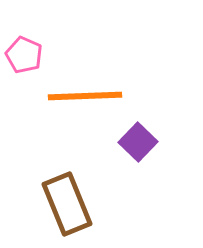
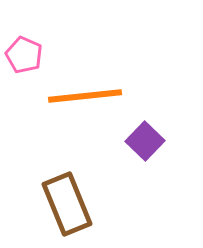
orange line: rotated 4 degrees counterclockwise
purple square: moved 7 px right, 1 px up
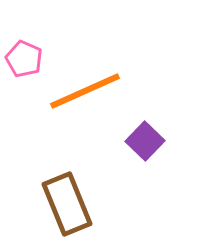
pink pentagon: moved 4 px down
orange line: moved 5 px up; rotated 18 degrees counterclockwise
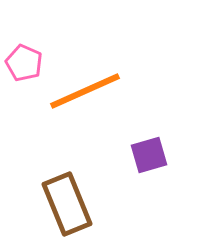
pink pentagon: moved 4 px down
purple square: moved 4 px right, 14 px down; rotated 30 degrees clockwise
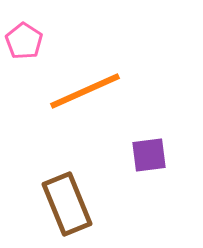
pink pentagon: moved 22 px up; rotated 9 degrees clockwise
purple square: rotated 9 degrees clockwise
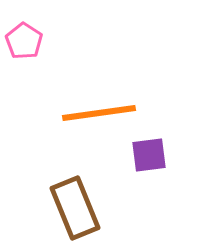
orange line: moved 14 px right, 22 px down; rotated 16 degrees clockwise
brown rectangle: moved 8 px right, 4 px down
